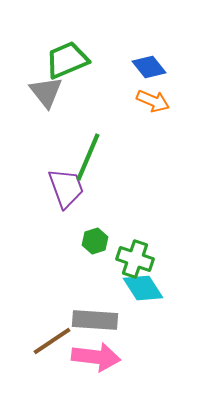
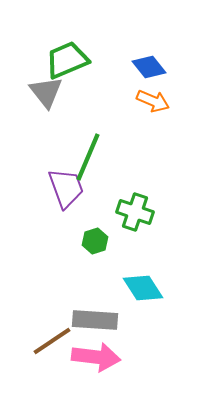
green cross: moved 47 px up
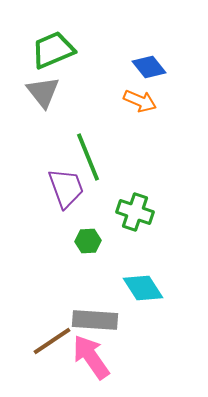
green trapezoid: moved 14 px left, 10 px up
gray triangle: moved 3 px left
orange arrow: moved 13 px left
green line: rotated 45 degrees counterclockwise
green hexagon: moved 7 px left; rotated 15 degrees clockwise
pink arrow: moved 5 px left; rotated 132 degrees counterclockwise
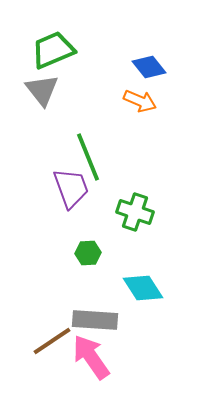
gray triangle: moved 1 px left, 2 px up
purple trapezoid: moved 5 px right
green hexagon: moved 12 px down
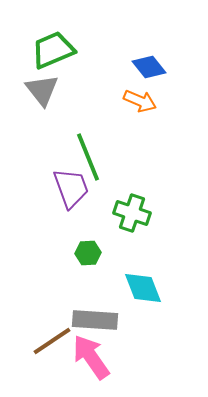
green cross: moved 3 px left, 1 px down
cyan diamond: rotated 12 degrees clockwise
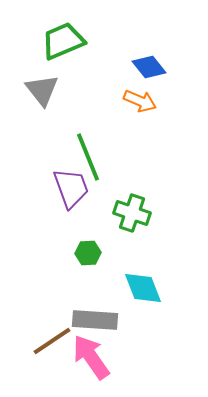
green trapezoid: moved 10 px right, 9 px up
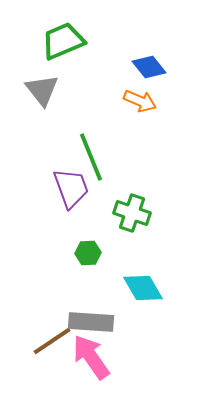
green line: moved 3 px right
cyan diamond: rotated 9 degrees counterclockwise
gray rectangle: moved 4 px left, 2 px down
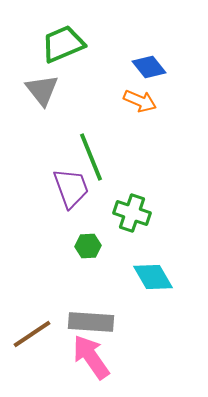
green trapezoid: moved 3 px down
green hexagon: moved 7 px up
cyan diamond: moved 10 px right, 11 px up
brown line: moved 20 px left, 7 px up
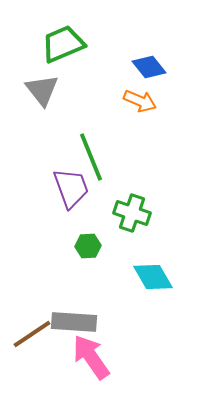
gray rectangle: moved 17 px left
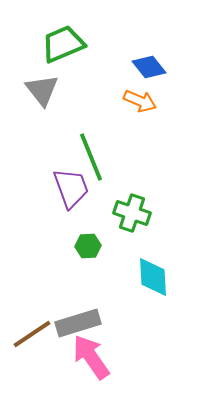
cyan diamond: rotated 27 degrees clockwise
gray rectangle: moved 4 px right, 1 px down; rotated 21 degrees counterclockwise
